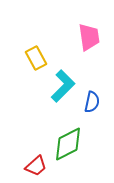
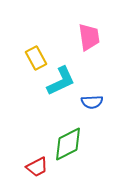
cyan L-shape: moved 2 px left, 5 px up; rotated 20 degrees clockwise
blue semicircle: rotated 75 degrees clockwise
red trapezoid: moved 1 px right, 1 px down; rotated 15 degrees clockwise
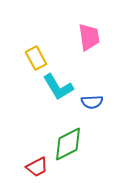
cyan L-shape: moved 3 px left, 6 px down; rotated 84 degrees clockwise
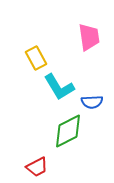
cyan L-shape: moved 1 px right
green diamond: moved 13 px up
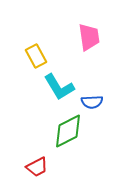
yellow rectangle: moved 2 px up
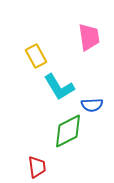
blue semicircle: moved 3 px down
red trapezoid: rotated 70 degrees counterclockwise
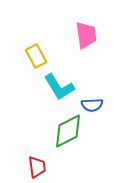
pink trapezoid: moved 3 px left, 2 px up
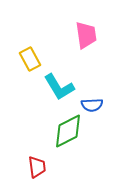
yellow rectangle: moved 6 px left, 3 px down
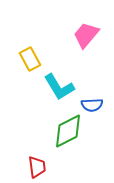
pink trapezoid: rotated 132 degrees counterclockwise
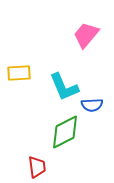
yellow rectangle: moved 11 px left, 14 px down; rotated 65 degrees counterclockwise
cyan L-shape: moved 5 px right; rotated 8 degrees clockwise
green diamond: moved 3 px left, 1 px down
